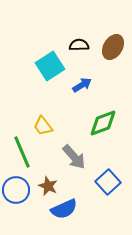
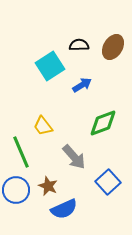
green line: moved 1 px left
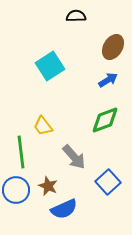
black semicircle: moved 3 px left, 29 px up
blue arrow: moved 26 px right, 5 px up
green diamond: moved 2 px right, 3 px up
green line: rotated 16 degrees clockwise
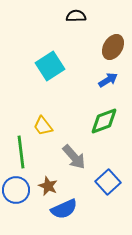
green diamond: moved 1 px left, 1 px down
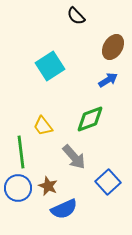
black semicircle: rotated 132 degrees counterclockwise
green diamond: moved 14 px left, 2 px up
blue circle: moved 2 px right, 2 px up
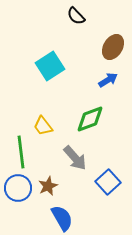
gray arrow: moved 1 px right, 1 px down
brown star: rotated 24 degrees clockwise
blue semicircle: moved 2 px left, 9 px down; rotated 96 degrees counterclockwise
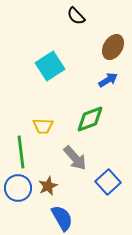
yellow trapezoid: rotated 50 degrees counterclockwise
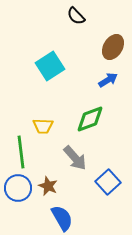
brown star: rotated 24 degrees counterclockwise
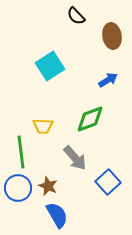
brown ellipse: moved 1 px left, 11 px up; rotated 40 degrees counterclockwise
blue semicircle: moved 5 px left, 3 px up
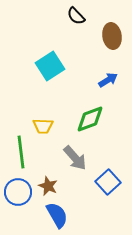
blue circle: moved 4 px down
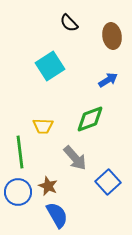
black semicircle: moved 7 px left, 7 px down
green line: moved 1 px left
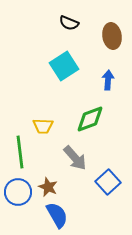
black semicircle: rotated 24 degrees counterclockwise
cyan square: moved 14 px right
blue arrow: rotated 54 degrees counterclockwise
brown star: moved 1 px down
